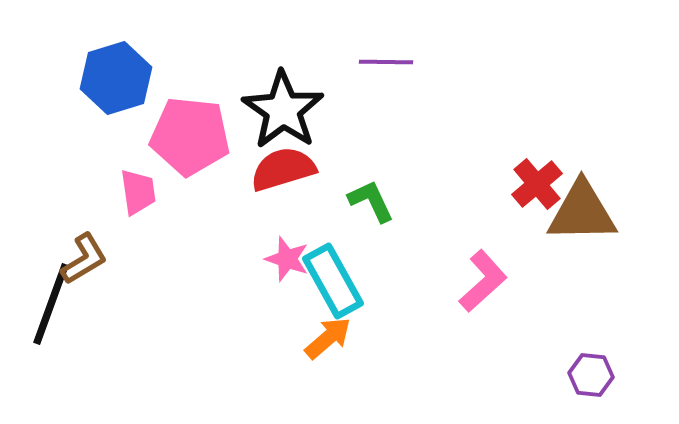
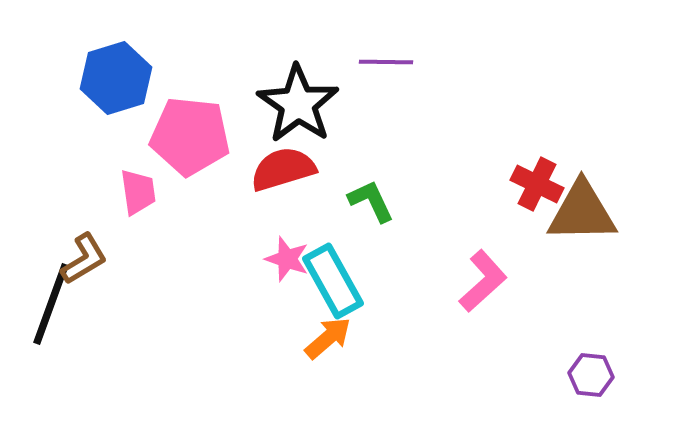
black star: moved 15 px right, 6 px up
red cross: rotated 24 degrees counterclockwise
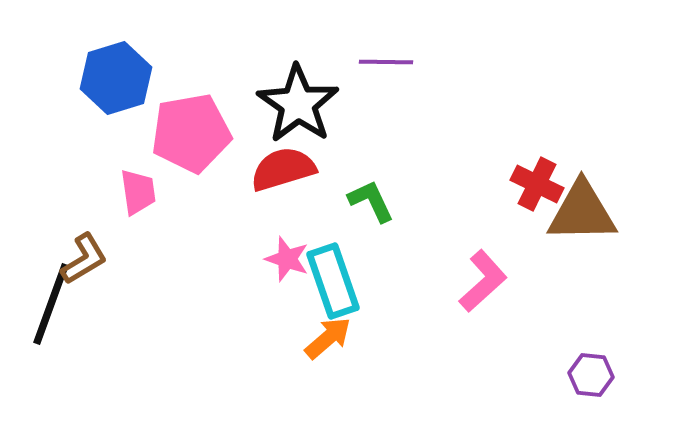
pink pentagon: moved 1 px right, 3 px up; rotated 16 degrees counterclockwise
cyan rectangle: rotated 10 degrees clockwise
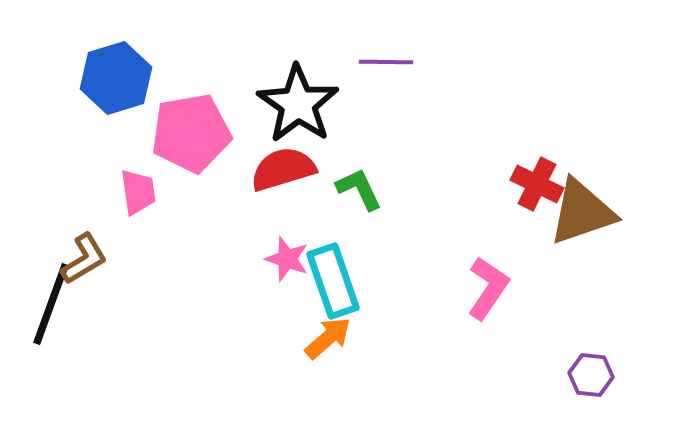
green L-shape: moved 12 px left, 12 px up
brown triangle: rotated 18 degrees counterclockwise
pink L-shape: moved 5 px right, 7 px down; rotated 14 degrees counterclockwise
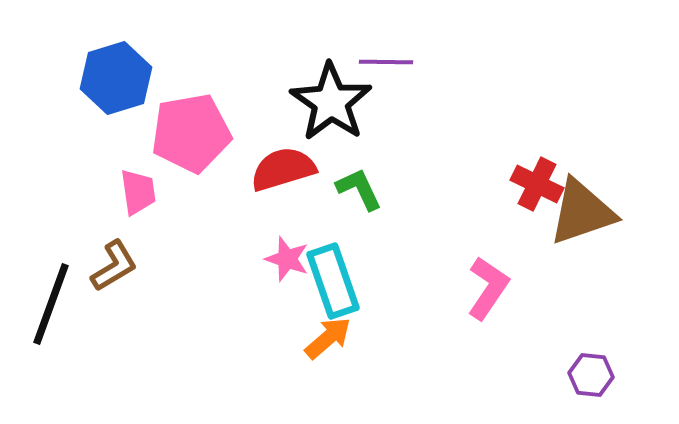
black star: moved 33 px right, 2 px up
brown L-shape: moved 30 px right, 7 px down
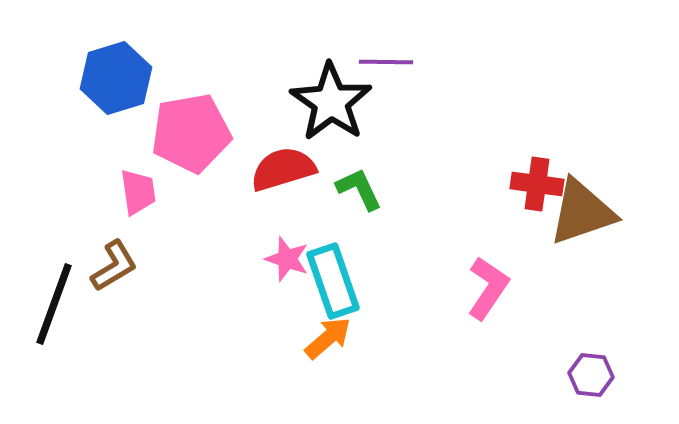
red cross: rotated 18 degrees counterclockwise
black line: moved 3 px right
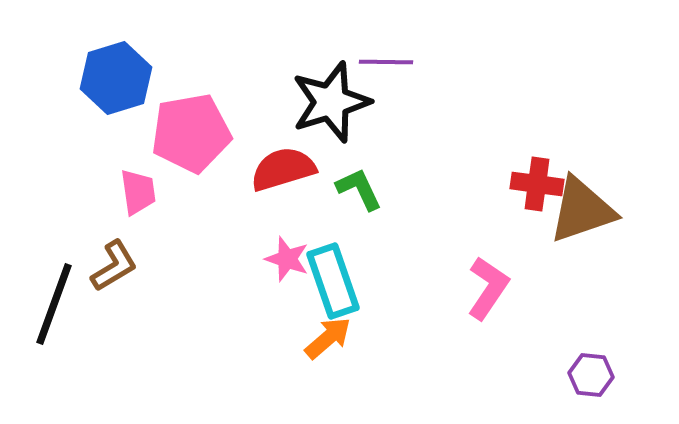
black star: rotated 20 degrees clockwise
brown triangle: moved 2 px up
